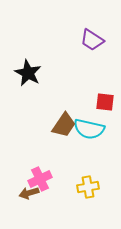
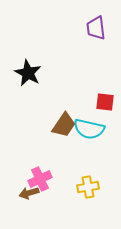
purple trapezoid: moved 4 px right, 12 px up; rotated 50 degrees clockwise
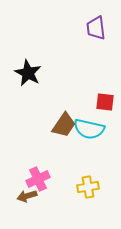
pink cross: moved 2 px left
brown arrow: moved 2 px left, 3 px down
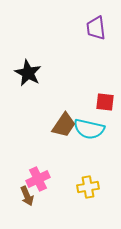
brown arrow: rotated 96 degrees counterclockwise
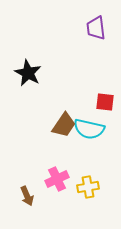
pink cross: moved 19 px right
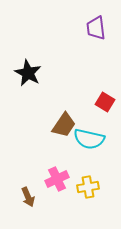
red square: rotated 24 degrees clockwise
cyan semicircle: moved 10 px down
brown arrow: moved 1 px right, 1 px down
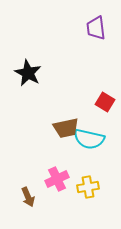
brown trapezoid: moved 2 px right, 3 px down; rotated 44 degrees clockwise
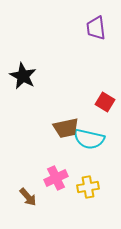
black star: moved 5 px left, 3 px down
pink cross: moved 1 px left, 1 px up
brown arrow: rotated 18 degrees counterclockwise
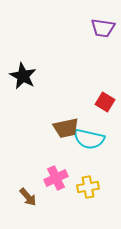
purple trapezoid: moved 7 px right; rotated 75 degrees counterclockwise
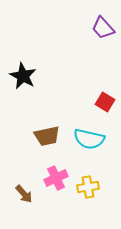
purple trapezoid: rotated 40 degrees clockwise
brown trapezoid: moved 19 px left, 8 px down
brown arrow: moved 4 px left, 3 px up
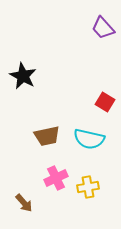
brown arrow: moved 9 px down
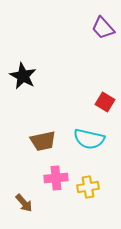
brown trapezoid: moved 4 px left, 5 px down
pink cross: rotated 20 degrees clockwise
